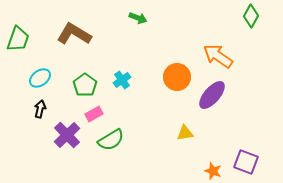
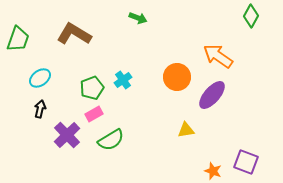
cyan cross: moved 1 px right
green pentagon: moved 7 px right, 3 px down; rotated 15 degrees clockwise
yellow triangle: moved 1 px right, 3 px up
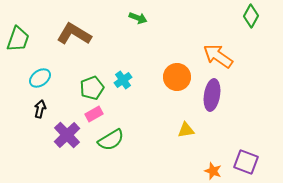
purple ellipse: rotated 32 degrees counterclockwise
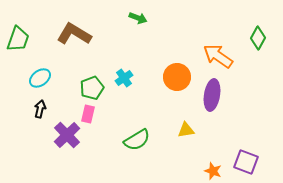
green diamond: moved 7 px right, 22 px down
cyan cross: moved 1 px right, 2 px up
pink rectangle: moved 6 px left; rotated 48 degrees counterclockwise
green semicircle: moved 26 px right
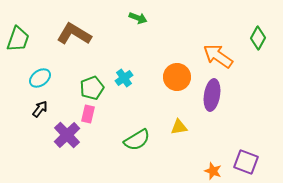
black arrow: rotated 24 degrees clockwise
yellow triangle: moved 7 px left, 3 px up
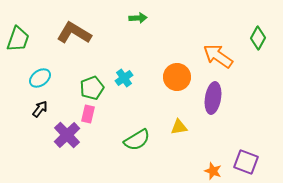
green arrow: rotated 24 degrees counterclockwise
brown L-shape: moved 1 px up
purple ellipse: moved 1 px right, 3 px down
